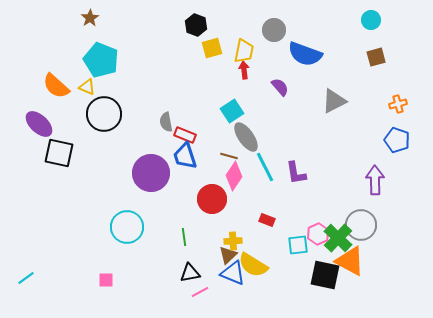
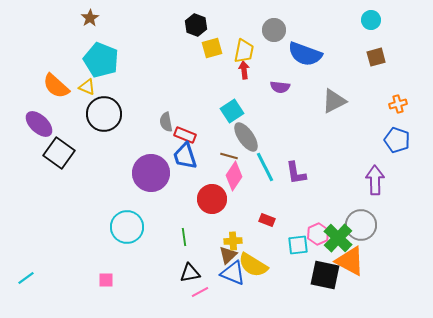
purple semicircle at (280, 87): rotated 138 degrees clockwise
black square at (59, 153): rotated 24 degrees clockwise
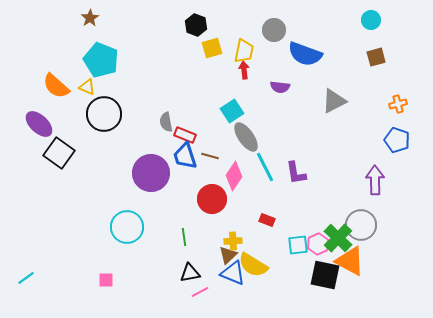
brown line at (229, 156): moved 19 px left
pink hexagon at (318, 234): moved 10 px down
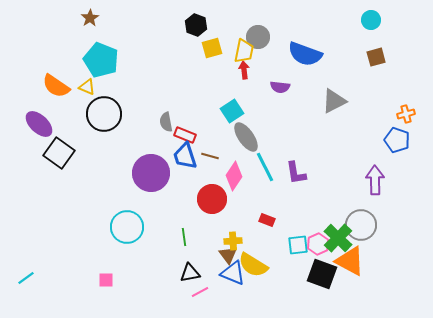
gray circle at (274, 30): moved 16 px left, 7 px down
orange semicircle at (56, 86): rotated 8 degrees counterclockwise
orange cross at (398, 104): moved 8 px right, 10 px down
brown triangle at (228, 255): rotated 24 degrees counterclockwise
black square at (325, 275): moved 3 px left, 1 px up; rotated 8 degrees clockwise
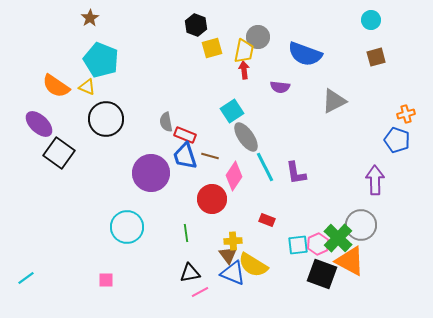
black circle at (104, 114): moved 2 px right, 5 px down
green line at (184, 237): moved 2 px right, 4 px up
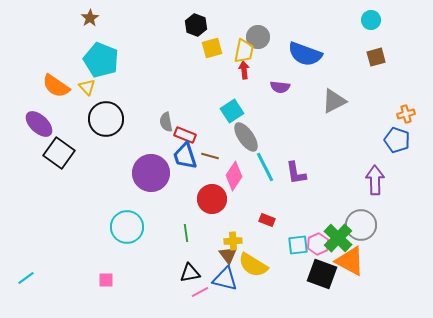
yellow triangle at (87, 87): rotated 24 degrees clockwise
blue triangle at (233, 273): moved 8 px left, 6 px down; rotated 8 degrees counterclockwise
